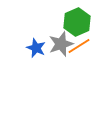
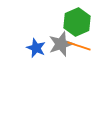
orange line: rotated 50 degrees clockwise
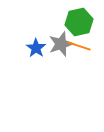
green hexagon: moved 2 px right; rotated 12 degrees clockwise
blue star: rotated 12 degrees clockwise
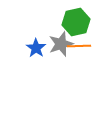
green hexagon: moved 3 px left
orange line: rotated 20 degrees counterclockwise
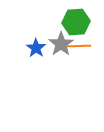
green hexagon: rotated 8 degrees clockwise
gray star: rotated 15 degrees counterclockwise
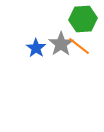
green hexagon: moved 7 px right, 3 px up
orange line: rotated 40 degrees clockwise
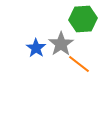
orange line: moved 18 px down
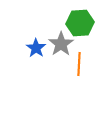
green hexagon: moved 3 px left, 4 px down
orange line: rotated 55 degrees clockwise
